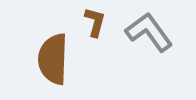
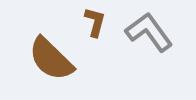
brown semicircle: moved 2 px left; rotated 48 degrees counterclockwise
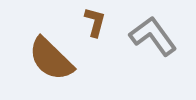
gray L-shape: moved 4 px right, 4 px down
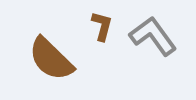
brown L-shape: moved 7 px right, 4 px down
